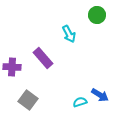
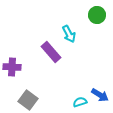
purple rectangle: moved 8 px right, 6 px up
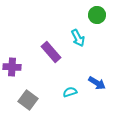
cyan arrow: moved 9 px right, 4 px down
blue arrow: moved 3 px left, 12 px up
cyan semicircle: moved 10 px left, 10 px up
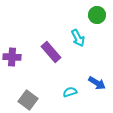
purple cross: moved 10 px up
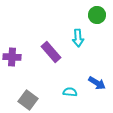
cyan arrow: rotated 24 degrees clockwise
cyan semicircle: rotated 24 degrees clockwise
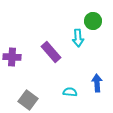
green circle: moved 4 px left, 6 px down
blue arrow: rotated 126 degrees counterclockwise
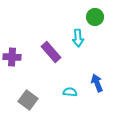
green circle: moved 2 px right, 4 px up
blue arrow: rotated 18 degrees counterclockwise
